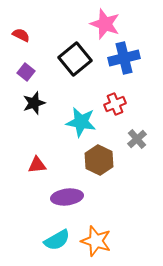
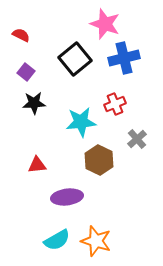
black star: rotated 15 degrees clockwise
cyan star: rotated 16 degrees counterclockwise
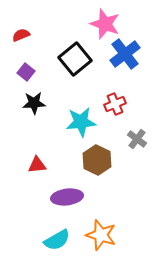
red semicircle: rotated 48 degrees counterclockwise
blue cross: moved 1 px right, 4 px up; rotated 24 degrees counterclockwise
gray cross: rotated 12 degrees counterclockwise
brown hexagon: moved 2 px left
orange star: moved 5 px right, 6 px up
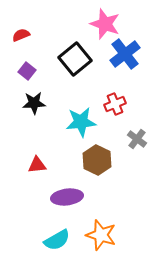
purple square: moved 1 px right, 1 px up
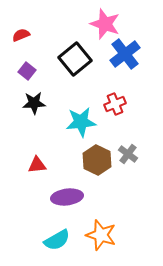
gray cross: moved 9 px left, 15 px down
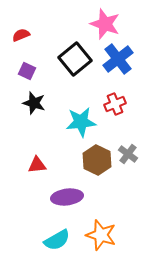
blue cross: moved 7 px left, 5 px down
purple square: rotated 12 degrees counterclockwise
black star: rotated 20 degrees clockwise
